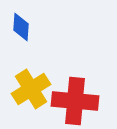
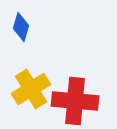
blue diamond: rotated 12 degrees clockwise
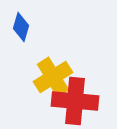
yellow cross: moved 22 px right, 12 px up
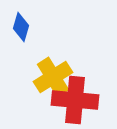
red cross: moved 1 px up
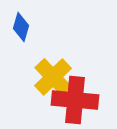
yellow cross: rotated 12 degrees counterclockwise
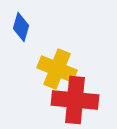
yellow cross: moved 4 px right, 8 px up; rotated 24 degrees counterclockwise
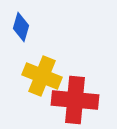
yellow cross: moved 15 px left, 7 px down
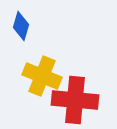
blue diamond: moved 1 px up
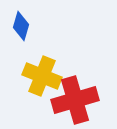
red cross: rotated 21 degrees counterclockwise
